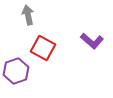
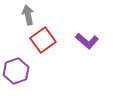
purple L-shape: moved 5 px left
red square: moved 8 px up; rotated 25 degrees clockwise
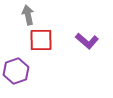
red square: moved 2 px left; rotated 35 degrees clockwise
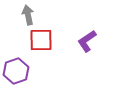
purple L-shape: rotated 105 degrees clockwise
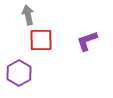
purple L-shape: rotated 15 degrees clockwise
purple hexagon: moved 3 px right, 2 px down; rotated 10 degrees counterclockwise
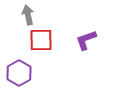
purple L-shape: moved 1 px left, 1 px up
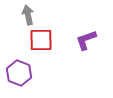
purple hexagon: rotated 10 degrees counterclockwise
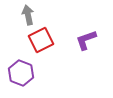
red square: rotated 25 degrees counterclockwise
purple hexagon: moved 2 px right
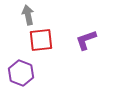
red square: rotated 20 degrees clockwise
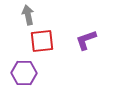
red square: moved 1 px right, 1 px down
purple hexagon: moved 3 px right; rotated 20 degrees counterclockwise
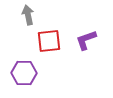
red square: moved 7 px right
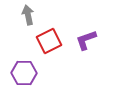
red square: rotated 20 degrees counterclockwise
